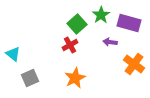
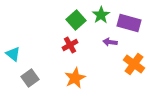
green square: moved 1 px left, 4 px up
gray square: rotated 12 degrees counterclockwise
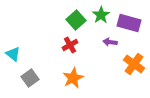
orange star: moved 2 px left
